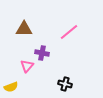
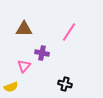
pink line: rotated 18 degrees counterclockwise
pink triangle: moved 3 px left
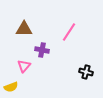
purple cross: moved 3 px up
black cross: moved 21 px right, 12 px up
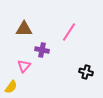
yellow semicircle: rotated 32 degrees counterclockwise
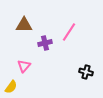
brown triangle: moved 4 px up
purple cross: moved 3 px right, 7 px up; rotated 24 degrees counterclockwise
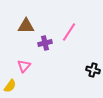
brown triangle: moved 2 px right, 1 px down
black cross: moved 7 px right, 2 px up
yellow semicircle: moved 1 px left, 1 px up
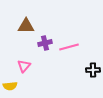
pink line: moved 15 px down; rotated 42 degrees clockwise
black cross: rotated 16 degrees counterclockwise
yellow semicircle: rotated 48 degrees clockwise
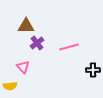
purple cross: moved 8 px left; rotated 24 degrees counterclockwise
pink triangle: moved 1 px left, 1 px down; rotated 24 degrees counterclockwise
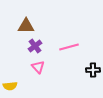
purple cross: moved 2 px left, 3 px down
pink triangle: moved 15 px right
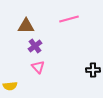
pink line: moved 28 px up
